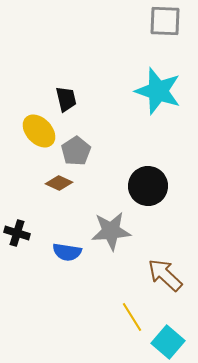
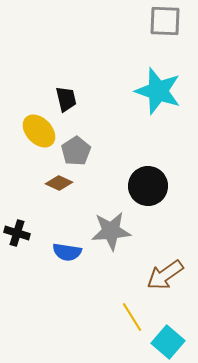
brown arrow: rotated 78 degrees counterclockwise
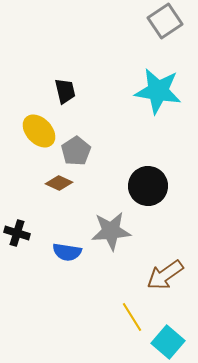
gray square: rotated 36 degrees counterclockwise
cyan star: rotated 9 degrees counterclockwise
black trapezoid: moved 1 px left, 8 px up
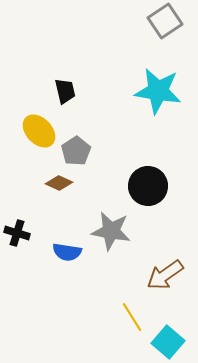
gray star: rotated 15 degrees clockwise
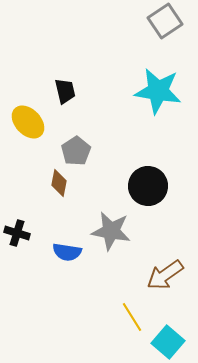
yellow ellipse: moved 11 px left, 9 px up
brown diamond: rotated 76 degrees clockwise
